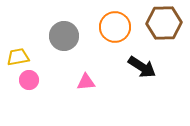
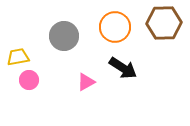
black arrow: moved 19 px left, 1 px down
pink triangle: rotated 24 degrees counterclockwise
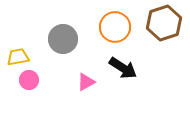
brown hexagon: rotated 16 degrees counterclockwise
gray circle: moved 1 px left, 3 px down
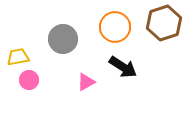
black arrow: moved 1 px up
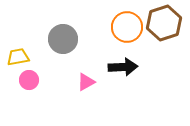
orange circle: moved 12 px right
black arrow: rotated 36 degrees counterclockwise
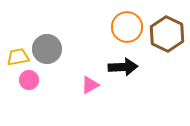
brown hexagon: moved 3 px right, 11 px down; rotated 16 degrees counterclockwise
gray circle: moved 16 px left, 10 px down
pink triangle: moved 4 px right, 3 px down
